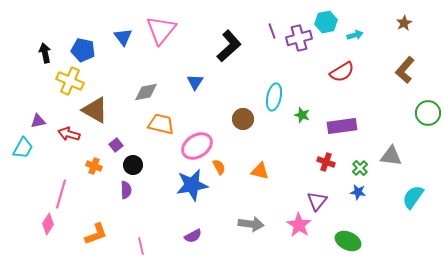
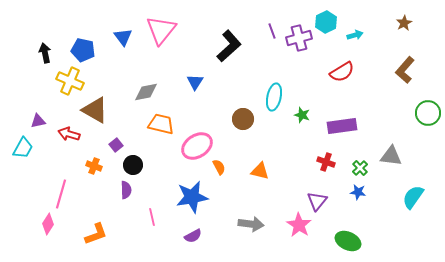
cyan hexagon at (326, 22): rotated 15 degrees counterclockwise
blue star at (192, 185): moved 12 px down
pink line at (141, 246): moved 11 px right, 29 px up
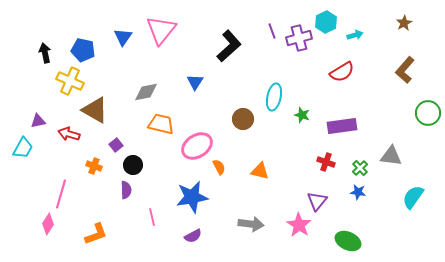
blue triangle at (123, 37): rotated 12 degrees clockwise
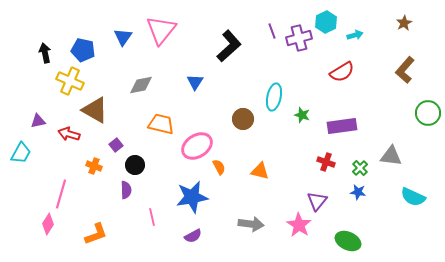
gray diamond at (146, 92): moved 5 px left, 7 px up
cyan trapezoid at (23, 148): moved 2 px left, 5 px down
black circle at (133, 165): moved 2 px right
cyan semicircle at (413, 197): rotated 100 degrees counterclockwise
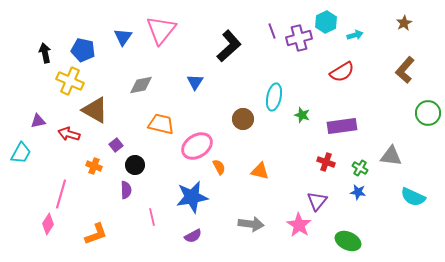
green cross at (360, 168): rotated 14 degrees counterclockwise
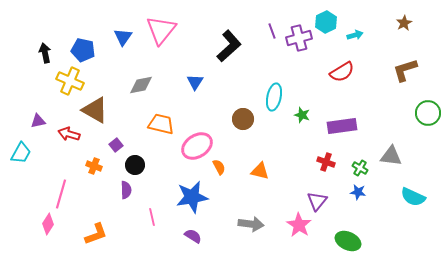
brown L-shape at (405, 70): rotated 32 degrees clockwise
purple semicircle at (193, 236): rotated 120 degrees counterclockwise
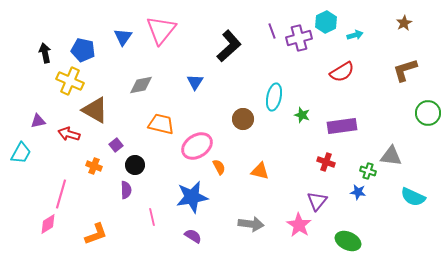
green cross at (360, 168): moved 8 px right, 3 px down; rotated 14 degrees counterclockwise
pink diamond at (48, 224): rotated 25 degrees clockwise
